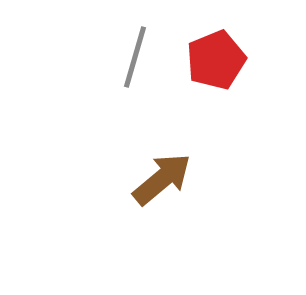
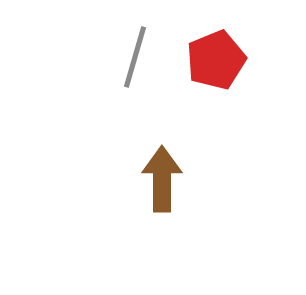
brown arrow: rotated 50 degrees counterclockwise
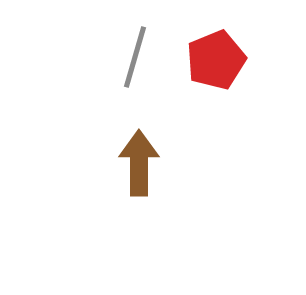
brown arrow: moved 23 px left, 16 px up
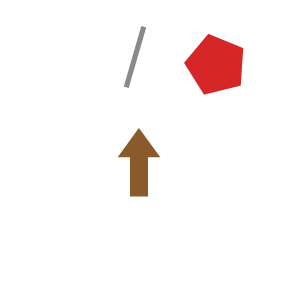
red pentagon: moved 5 px down; rotated 28 degrees counterclockwise
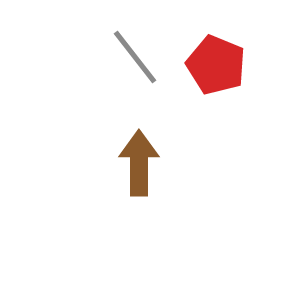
gray line: rotated 54 degrees counterclockwise
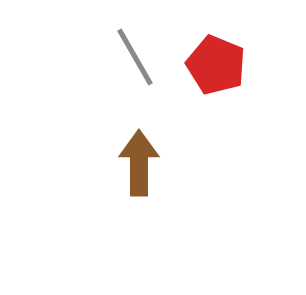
gray line: rotated 8 degrees clockwise
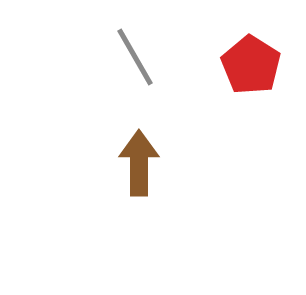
red pentagon: moved 35 px right; rotated 10 degrees clockwise
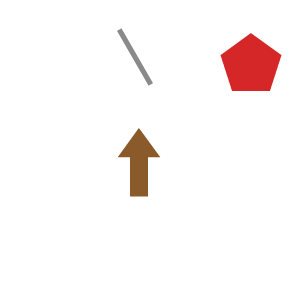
red pentagon: rotated 4 degrees clockwise
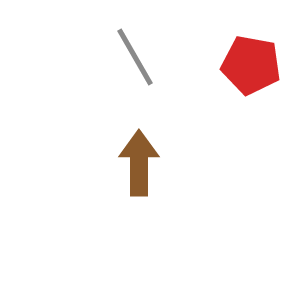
red pentagon: rotated 26 degrees counterclockwise
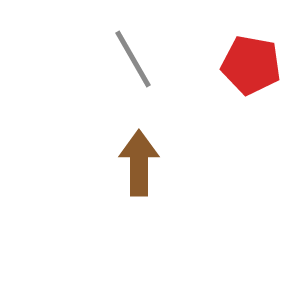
gray line: moved 2 px left, 2 px down
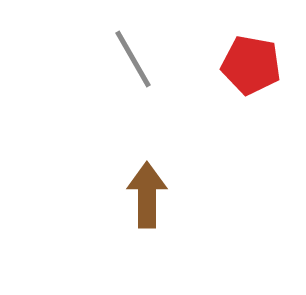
brown arrow: moved 8 px right, 32 px down
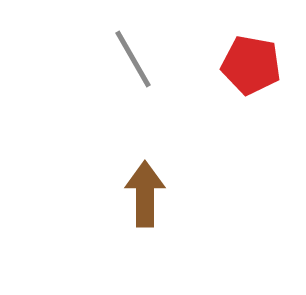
brown arrow: moved 2 px left, 1 px up
